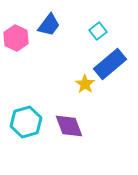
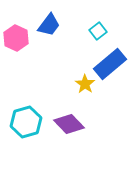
purple diamond: moved 2 px up; rotated 24 degrees counterclockwise
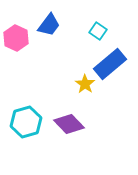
cyan square: rotated 18 degrees counterclockwise
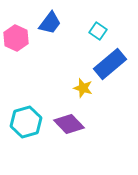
blue trapezoid: moved 1 px right, 2 px up
yellow star: moved 2 px left, 4 px down; rotated 18 degrees counterclockwise
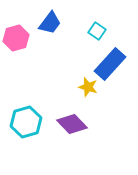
cyan square: moved 1 px left
pink hexagon: rotated 20 degrees clockwise
blue rectangle: rotated 8 degrees counterclockwise
yellow star: moved 5 px right, 1 px up
purple diamond: moved 3 px right
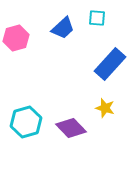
blue trapezoid: moved 13 px right, 5 px down; rotated 10 degrees clockwise
cyan square: moved 13 px up; rotated 30 degrees counterclockwise
yellow star: moved 17 px right, 21 px down
purple diamond: moved 1 px left, 4 px down
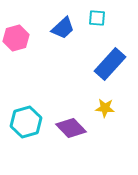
yellow star: rotated 12 degrees counterclockwise
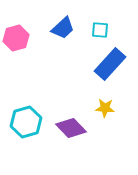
cyan square: moved 3 px right, 12 px down
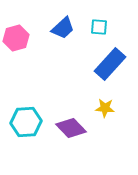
cyan square: moved 1 px left, 3 px up
cyan hexagon: rotated 12 degrees clockwise
